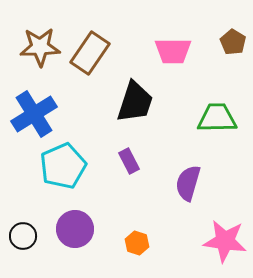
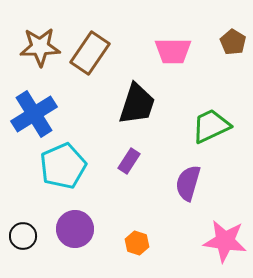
black trapezoid: moved 2 px right, 2 px down
green trapezoid: moved 6 px left, 8 px down; rotated 24 degrees counterclockwise
purple rectangle: rotated 60 degrees clockwise
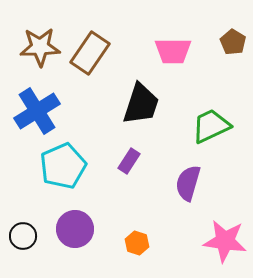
black trapezoid: moved 4 px right
blue cross: moved 3 px right, 3 px up
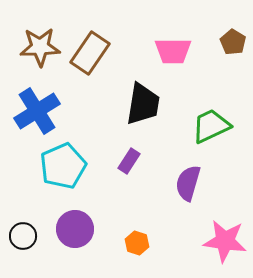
black trapezoid: moved 2 px right; rotated 9 degrees counterclockwise
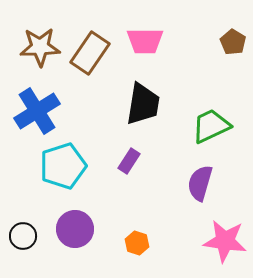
pink trapezoid: moved 28 px left, 10 px up
cyan pentagon: rotated 6 degrees clockwise
purple semicircle: moved 12 px right
